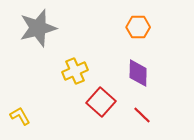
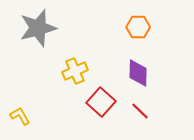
red line: moved 2 px left, 4 px up
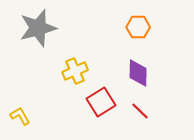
red square: rotated 16 degrees clockwise
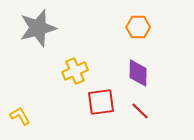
red square: rotated 24 degrees clockwise
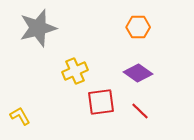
purple diamond: rotated 56 degrees counterclockwise
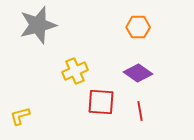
gray star: moved 3 px up
red square: rotated 12 degrees clockwise
red line: rotated 36 degrees clockwise
yellow L-shape: rotated 75 degrees counterclockwise
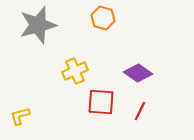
orange hexagon: moved 35 px left, 9 px up; rotated 15 degrees clockwise
red line: rotated 36 degrees clockwise
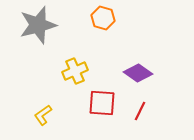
red square: moved 1 px right, 1 px down
yellow L-shape: moved 23 px right, 1 px up; rotated 20 degrees counterclockwise
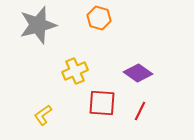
orange hexagon: moved 4 px left
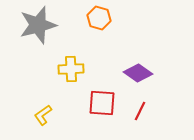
yellow cross: moved 4 px left, 2 px up; rotated 20 degrees clockwise
